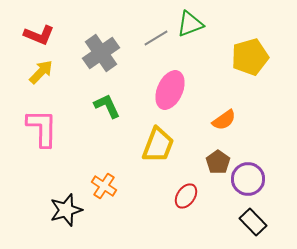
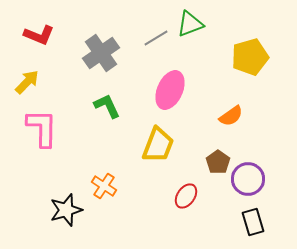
yellow arrow: moved 14 px left, 10 px down
orange semicircle: moved 7 px right, 4 px up
black rectangle: rotated 28 degrees clockwise
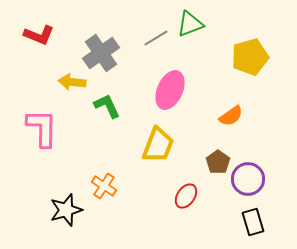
yellow arrow: moved 45 px right; rotated 128 degrees counterclockwise
